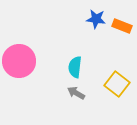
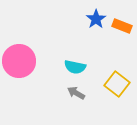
blue star: rotated 30 degrees clockwise
cyan semicircle: rotated 85 degrees counterclockwise
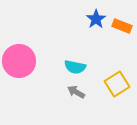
yellow square: rotated 20 degrees clockwise
gray arrow: moved 1 px up
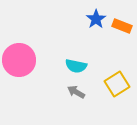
pink circle: moved 1 px up
cyan semicircle: moved 1 px right, 1 px up
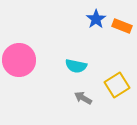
yellow square: moved 1 px down
gray arrow: moved 7 px right, 6 px down
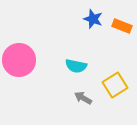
blue star: moved 3 px left; rotated 18 degrees counterclockwise
yellow square: moved 2 px left
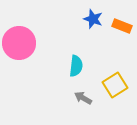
pink circle: moved 17 px up
cyan semicircle: rotated 95 degrees counterclockwise
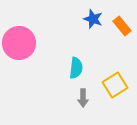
orange rectangle: rotated 30 degrees clockwise
cyan semicircle: moved 2 px down
gray arrow: rotated 120 degrees counterclockwise
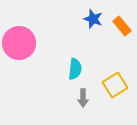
cyan semicircle: moved 1 px left, 1 px down
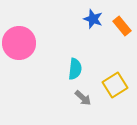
gray arrow: rotated 48 degrees counterclockwise
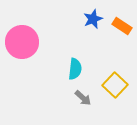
blue star: rotated 30 degrees clockwise
orange rectangle: rotated 18 degrees counterclockwise
pink circle: moved 3 px right, 1 px up
yellow square: rotated 15 degrees counterclockwise
